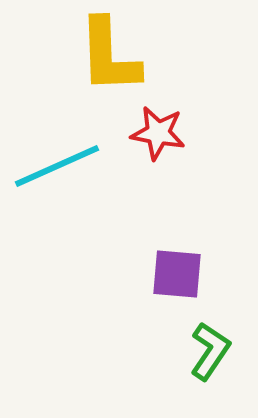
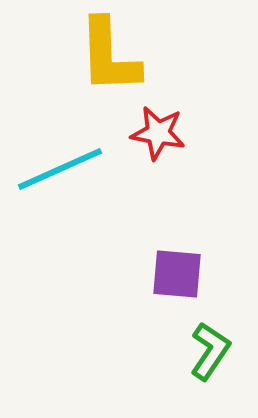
cyan line: moved 3 px right, 3 px down
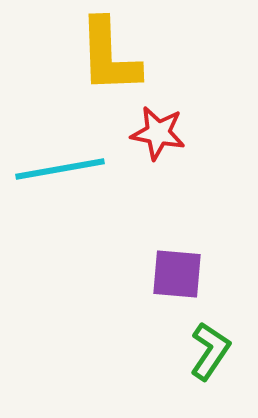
cyan line: rotated 14 degrees clockwise
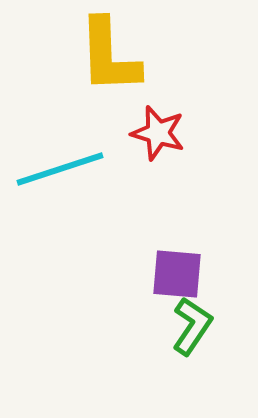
red star: rotated 6 degrees clockwise
cyan line: rotated 8 degrees counterclockwise
green L-shape: moved 18 px left, 25 px up
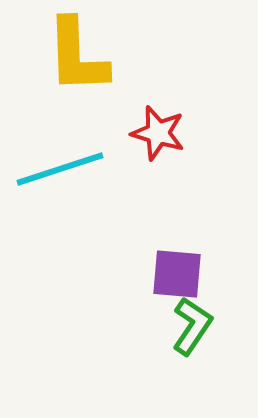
yellow L-shape: moved 32 px left
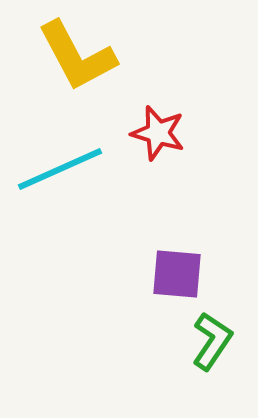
yellow L-shape: rotated 26 degrees counterclockwise
cyan line: rotated 6 degrees counterclockwise
green L-shape: moved 20 px right, 15 px down
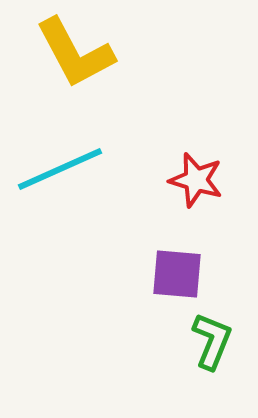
yellow L-shape: moved 2 px left, 3 px up
red star: moved 38 px right, 47 px down
green L-shape: rotated 12 degrees counterclockwise
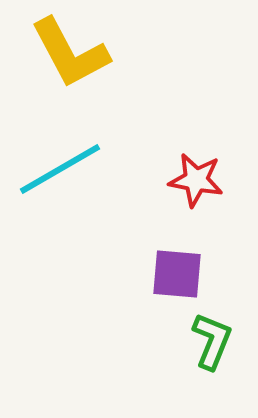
yellow L-shape: moved 5 px left
cyan line: rotated 6 degrees counterclockwise
red star: rotated 6 degrees counterclockwise
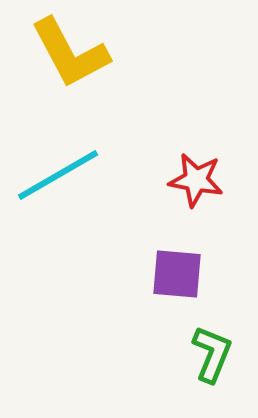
cyan line: moved 2 px left, 6 px down
green L-shape: moved 13 px down
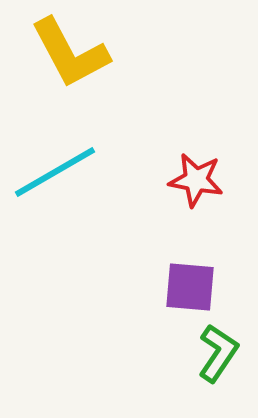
cyan line: moved 3 px left, 3 px up
purple square: moved 13 px right, 13 px down
green L-shape: moved 6 px right, 1 px up; rotated 12 degrees clockwise
